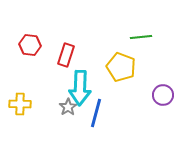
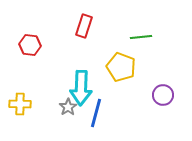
red rectangle: moved 18 px right, 29 px up
cyan arrow: moved 1 px right
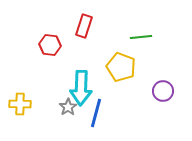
red hexagon: moved 20 px right
purple circle: moved 4 px up
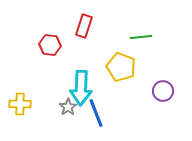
blue line: rotated 36 degrees counterclockwise
